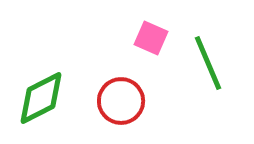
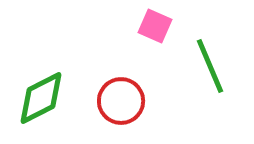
pink square: moved 4 px right, 12 px up
green line: moved 2 px right, 3 px down
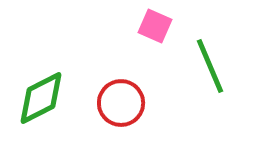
red circle: moved 2 px down
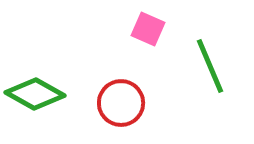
pink square: moved 7 px left, 3 px down
green diamond: moved 6 px left, 4 px up; rotated 56 degrees clockwise
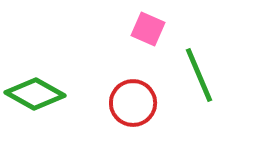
green line: moved 11 px left, 9 px down
red circle: moved 12 px right
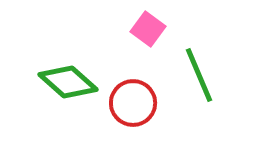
pink square: rotated 12 degrees clockwise
green diamond: moved 33 px right, 12 px up; rotated 12 degrees clockwise
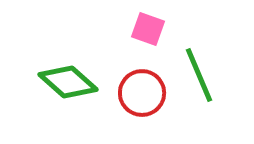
pink square: rotated 16 degrees counterclockwise
red circle: moved 9 px right, 10 px up
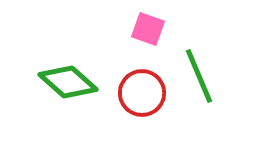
green line: moved 1 px down
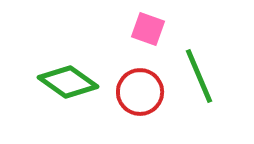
green diamond: rotated 6 degrees counterclockwise
red circle: moved 2 px left, 1 px up
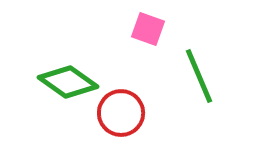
red circle: moved 19 px left, 21 px down
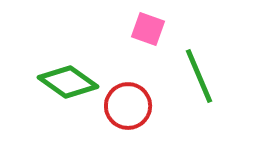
red circle: moved 7 px right, 7 px up
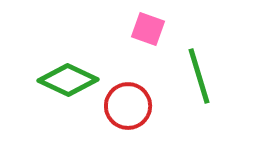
green line: rotated 6 degrees clockwise
green diamond: moved 2 px up; rotated 10 degrees counterclockwise
